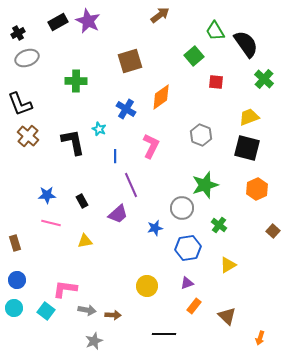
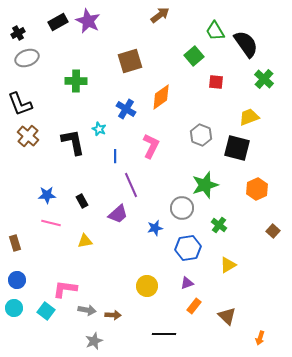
black square at (247, 148): moved 10 px left
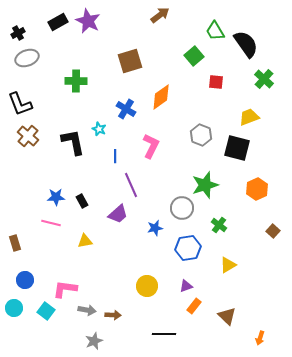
blue star at (47, 195): moved 9 px right, 2 px down
blue circle at (17, 280): moved 8 px right
purple triangle at (187, 283): moved 1 px left, 3 px down
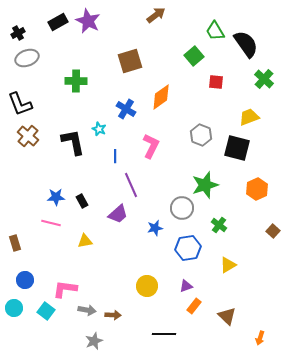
brown arrow at (160, 15): moved 4 px left
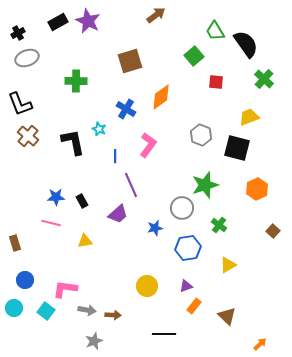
pink L-shape at (151, 146): moved 3 px left, 1 px up; rotated 10 degrees clockwise
orange arrow at (260, 338): moved 6 px down; rotated 152 degrees counterclockwise
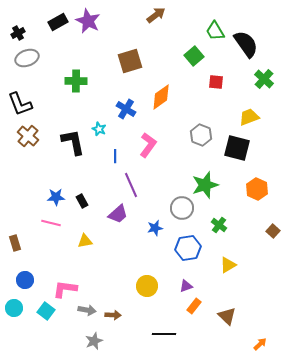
orange hexagon at (257, 189): rotated 10 degrees counterclockwise
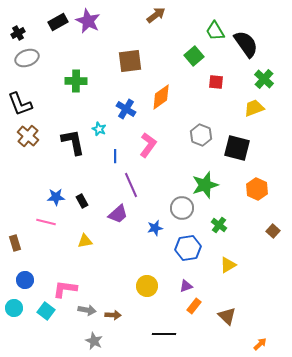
brown square at (130, 61): rotated 10 degrees clockwise
yellow trapezoid at (249, 117): moved 5 px right, 9 px up
pink line at (51, 223): moved 5 px left, 1 px up
gray star at (94, 341): rotated 24 degrees counterclockwise
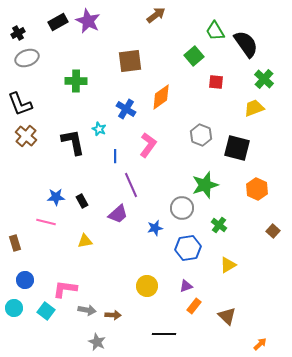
brown cross at (28, 136): moved 2 px left
gray star at (94, 341): moved 3 px right, 1 px down
